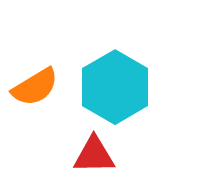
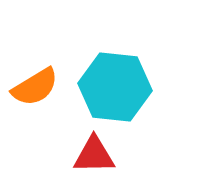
cyan hexagon: rotated 24 degrees counterclockwise
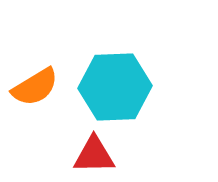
cyan hexagon: rotated 8 degrees counterclockwise
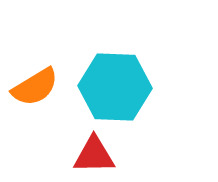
cyan hexagon: rotated 4 degrees clockwise
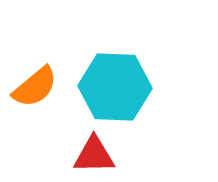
orange semicircle: rotated 9 degrees counterclockwise
